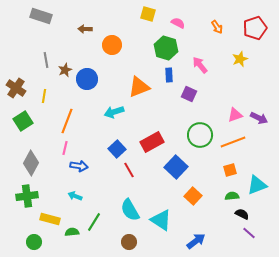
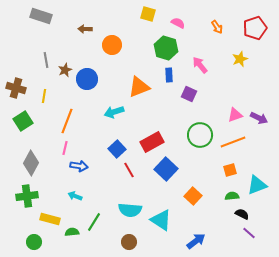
brown cross at (16, 88): rotated 18 degrees counterclockwise
blue square at (176, 167): moved 10 px left, 2 px down
cyan semicircle at (130, 210): rotated 55 degrees counterclockwise
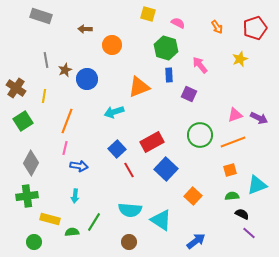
brown cross at (16, 88): rotated 18 degrees clockwise
cyan arrow at (75, 196): rotated 104 degrees counterclockwise
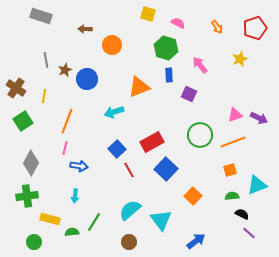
cyan semicircle at (130, 210): rotated 135 degrees clockwise
cyan triangle at (161, 220): rotated 20 degrees clockwise
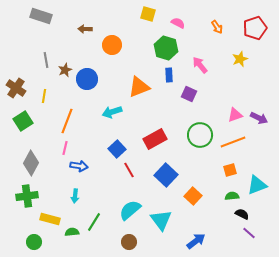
cyan arrow at (114, 112): moved 2 px left
red rectangle at (152, 142): moved 3 px right, 3 px up
blue square at (166, 169): moved 6 px down
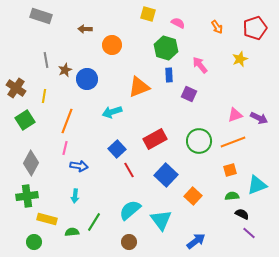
green square at (23, 121): moved 2 px right, 1 px up
green circle at (200, 135): moved 1 px left, 6 px down
yellow rectangle at (50, 219): moved 3 px left
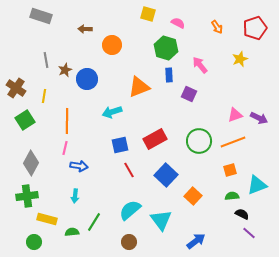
orange line at (67, 121): rotated 20 degrees counterclockwise
blue square at (117, 149): moved 3 px right, 4 px up; rotated 30 degrees clockwise
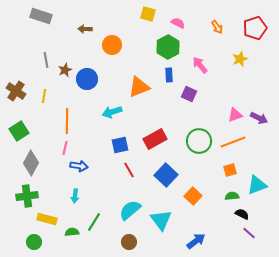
green hexagon at (166, 48): moved 2 px right, 1 px up; rotated 15 degrees clockwise
brown cross at (16, 88): moved 3 px down
green square at (25, 120): moved 6 px left, 11 px down
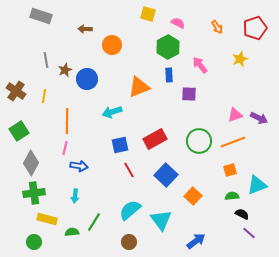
purple square at (189, 94): rotated 21 degrees counterclockwise
green cross at (27, 196): moved 7 px right, 3 px up
